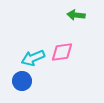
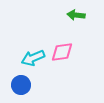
blue circle: moved 1 px left, 4 px down
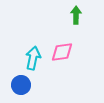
green arrow: rotated 84 degrees clockwise
cyan arrow: rotated 125 degrees clockwise
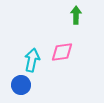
cyan arrow: moved 1 px left, 2 px down
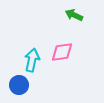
green arrow: moved 2 px left; rotated 66 degrees counterclockwise
blue circle: moved 2 px left
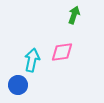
green arrow: rotated 84 degrees clockwise
blue circle: moved 1 px left
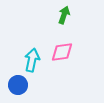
green arrow: moved 10 px left
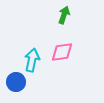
blue circle: moved 2 px left, 3 px up
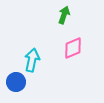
pink diamond: moved 11 px right, 4 px up; rotated 15 degrees counterclockwise
